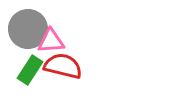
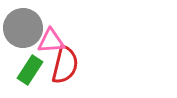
gray circle: moved 5 px left, 1 px up
red semicircle: moved 2 px right, 1 px up; rotated 90 degrees clockwise
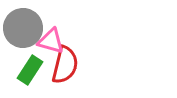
pink triangle: rotated 20 degrees clockwise
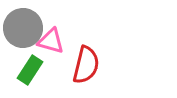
red semicircle: moved 21 px right
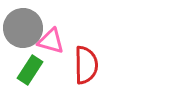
red semicircle: rotated 15 degrees counterclockwise
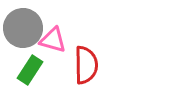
pink triangle: moved 2 px right, 1 px up
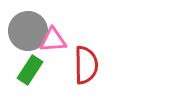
gray circle: moved 5 px right, 3 px down
pink triangle: rotated 20 degrees counterclockwise
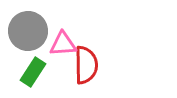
pink triangle: moved 10 px right, 4 px down
green rectangle: moved 3 px right, 2 px down
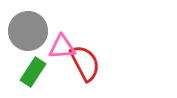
pink triangle: moved 1 px left, 3 px down
red semicircle: moved 1 px left, 2 px up; rotated 27 degrees counterclockwise
